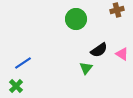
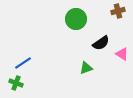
brown cross: moved 1 px right, 1 px down
black semicircle: moved 2 px right, 7 px up
green triangle: rotated 32 degrees clockwise
green cross: moved 3 px up; rotated 24 degrees counterclockwise
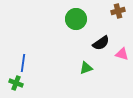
pink triangle: rotated 16 degrees counterclockwise
blue line: rotated 48 degrees counterclockwise
